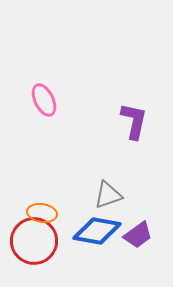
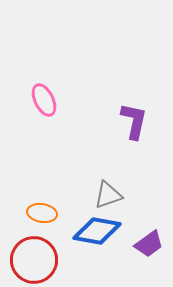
purple trapezoid: moved 11 px right, 9 px down
red circle: moved 19 px down
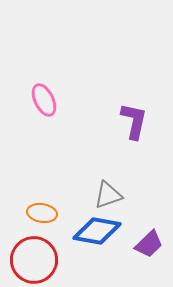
purple trapezoid: rotated 8 degrees counterclockwise
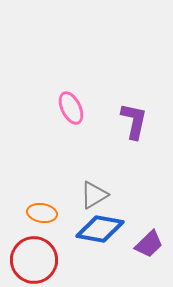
pink ellipse: moved 27 px right, 8 px down
gray triangle: moved 14 px left; rotated 12 degrees counterclockwise
blue diamond: moved 3 px right, 2 px up
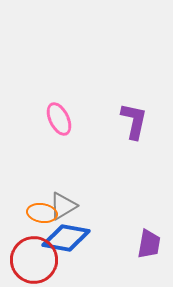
pink ellipse: moved 12 px left, 11 px down
gray triangle: moved 31 px left, 11 px down
blue diamond: moved 34 px left, 9 px down
purple trapezoid: rotated 36 degrees counterclockwise
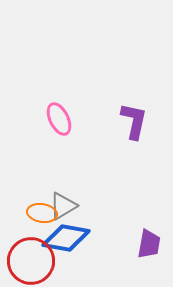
red circle: moved 3 px left, 1 px down
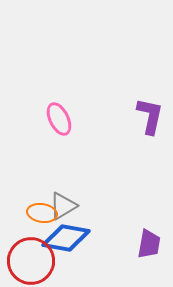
purple L-shape: moved 16 px right, 5 px up
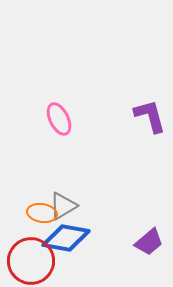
purple L-shape: rotated 27 degrees counterclockwise
purple trapezoid: moved 2 px up; rotated 40 degrees clockwise
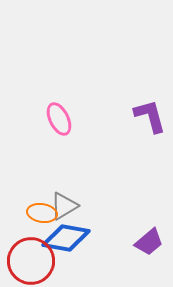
gray triangle: moved 1 px right
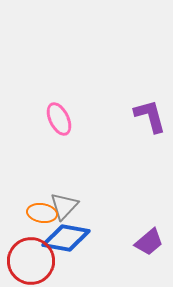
gray triangle: rotated 16 degrees counterclockwise
